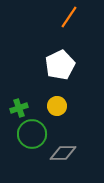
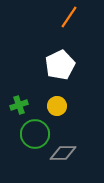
green cross: moved 3 px up
green circle: moved 3 px right
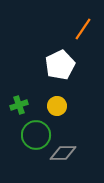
orange line: moved 14 px right, 12 px down
green circle: moved 1 px right, 1 px down
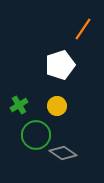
white pentagon: rotated 8 degrees clockwise
green cross: rotated 12 degrees counterclockwise
gray diamond: rotated 36 degrees clockwise
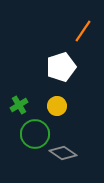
orange line: moved 2 px down
white pentagon: moved 1 px right, 2 px down
green circle: moved 1 px left, 1 px up
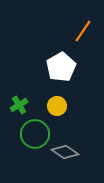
white pentagon: rotated 12 degrees counterclockwise
gray diamond: moved 2 px right, 1 px up
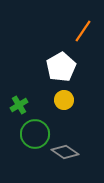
yellow circle: moved 7 px right, 6 px up
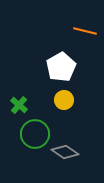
orange line: moved 2 px right; rotated 70 degrees clockwise
green cross: rotated 18 degrees counterclockwise
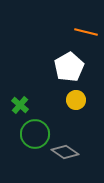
orange line: moved 1 px right, 1 px down
white pentagon: moved 8 px right
yellow circle: moved 12 px right
green cross: moved 1 px right
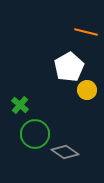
yellow circle: moved 11 px right, 10 px up
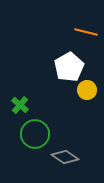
gray diamond: moved 5 px down
